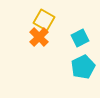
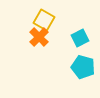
cyan pentagon: rotated 30 degrees counterclockwise
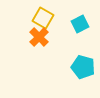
yellow square: moved 1 px left, 2 px up
cyan square: moved 14 px up
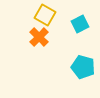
yellow square: moved 2 px right, 3 px up
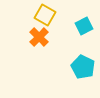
cyan square: moved 4 px right, 2 px down
cyan pentagon: rotated 10 degrees clockwise
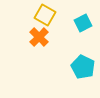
cyan square: moved 1 px left, 3 px up
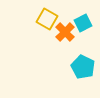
yellow square: moved 2 px right, 4 px down
orange cross: moved 26 px right, 5 px up
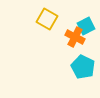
cyan square: moved 3 px right, 3 px down
orange cross: moved 10 px right, 5 px down; rotated 18 degrees counterclockwise
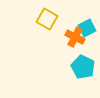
cyan square: moved 1 px right, 2 px down
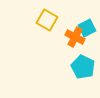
yellow square: moved 1 px down
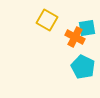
cyan square: rotated 18 degrees clockwise
